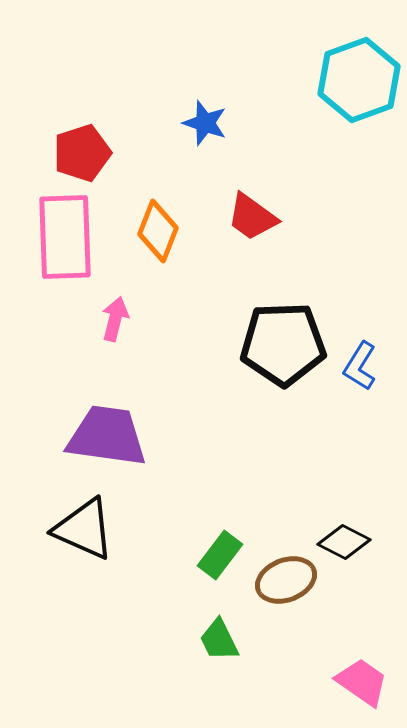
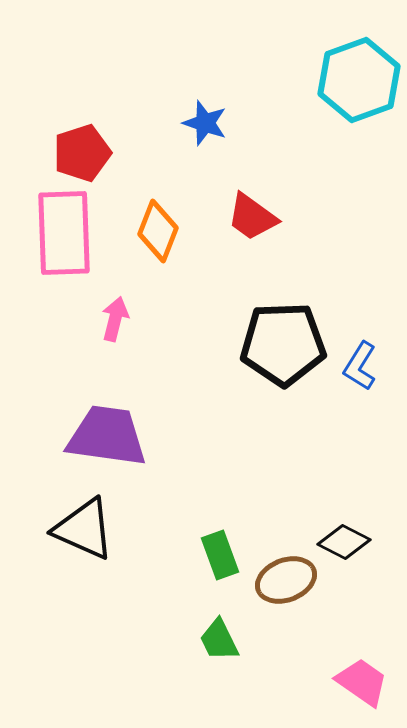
pink rectangle: moved 1 px left, 4 px up
green rectangle: rotated 57 degrees counterclockwise
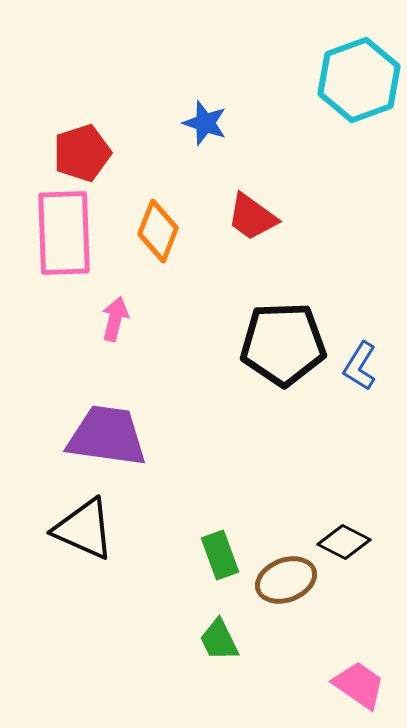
pink trapezoid: moved 3 px left, 3 px down
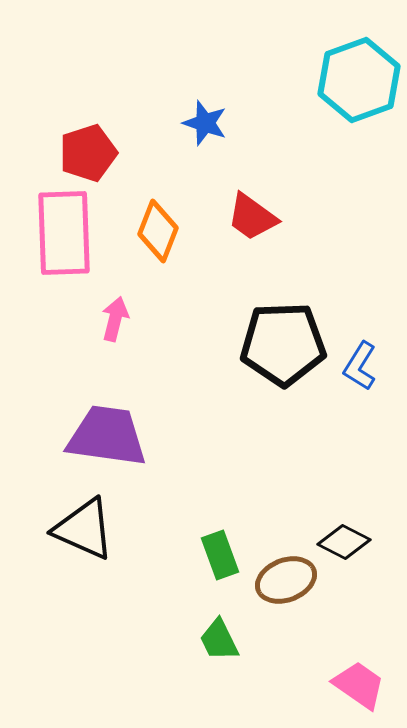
red pentagon: moved 6 px right
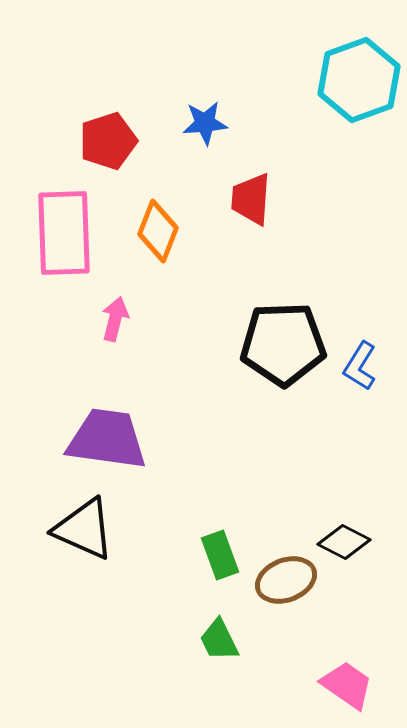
blue star: rotated 24 degrees counterclockwise
red pentagon: moved 20 px right, 12 px up
red trapezoid: moved 1 px left, 18 px up; rotated 58 degrees clockwise
purple trapezoid: moved 3 px down
pink trapezoid: moved 12 px left
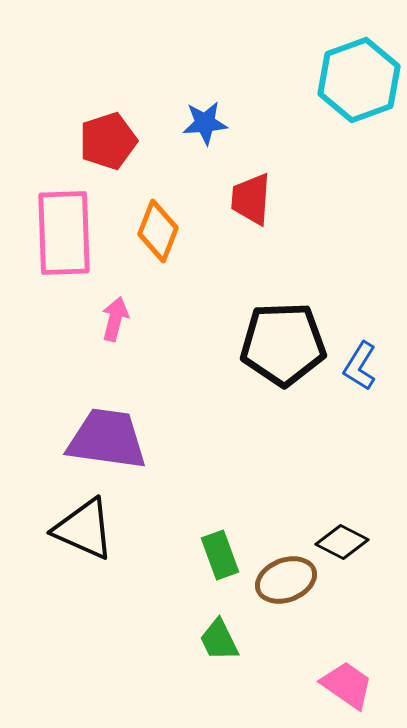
black diamond: moved 2 px left
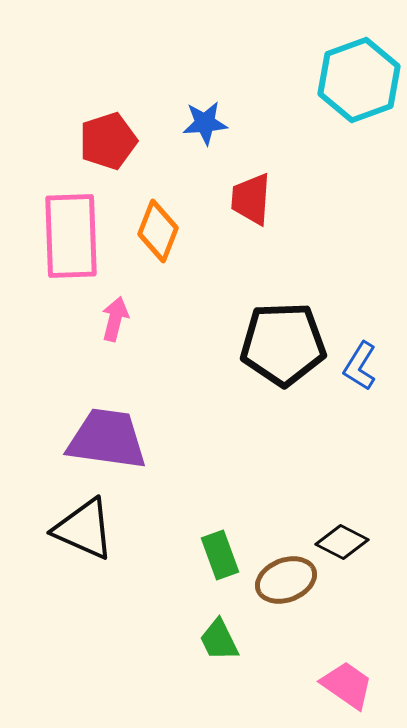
pink rectangle: moved 7 px right, 3 px down
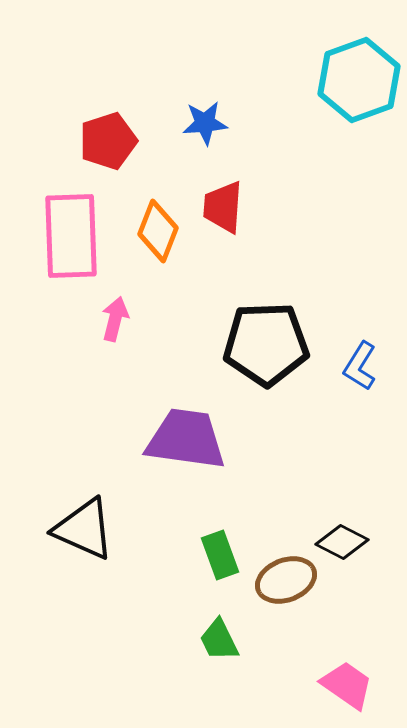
red trapezoid: moved 28 px left, 8 px down
black pentagon: moved 17 px left
purple trapezoid: moved 79 px right
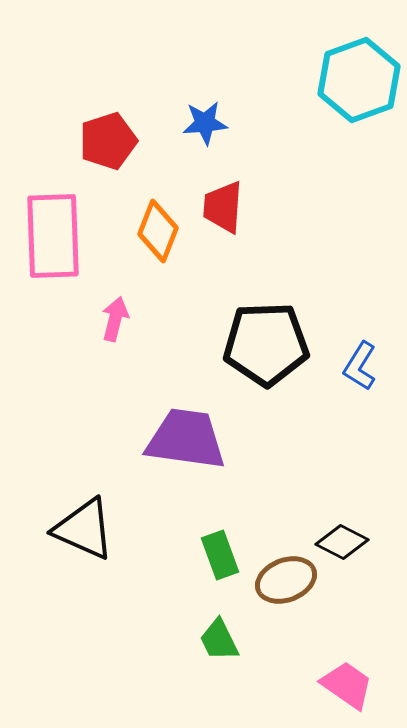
pink rectangle: moved 18 px left
